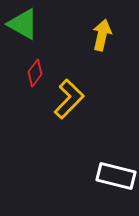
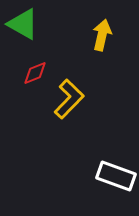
red diamond: rotated 32 degrees clockwise
white rectangle: rotated 6 degrees clockwise
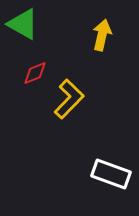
white rectangle: moved 5 px left, 2 px up
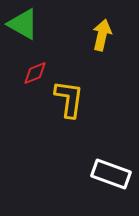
yellow L-shape: rotated 36 degrees counterclockwise
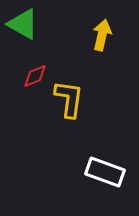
red diamond: moved 3 px down
white rectangle: moved 6 px left, 2 px up
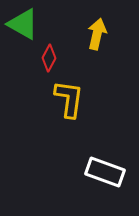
yellow arrow: moved 5 px left, 1 px up
red diamond: moved 14 px right, 18 px up; rotated 40 degrees counterclockwise
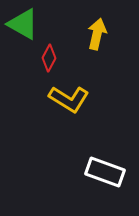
yellow L-shape: rotated 114 degrees clockwise
